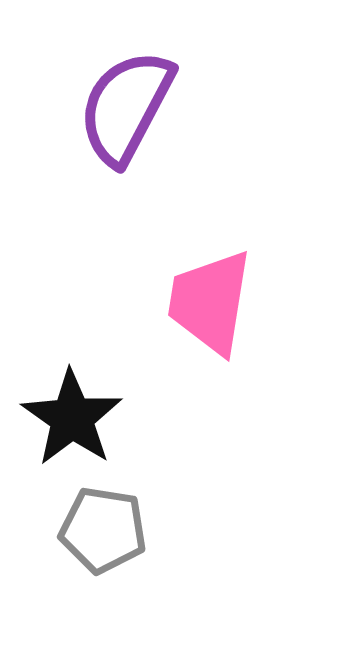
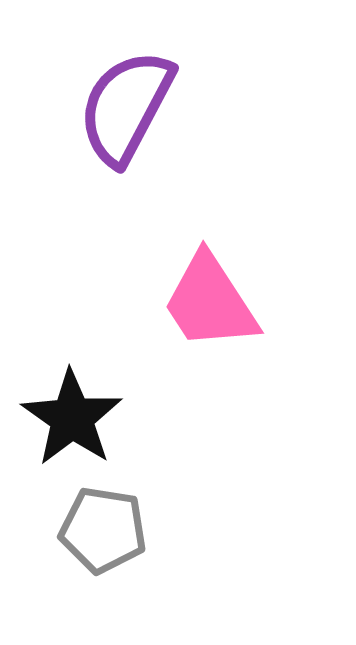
pink trapezoid: rotated 42 degrees counterclockwise
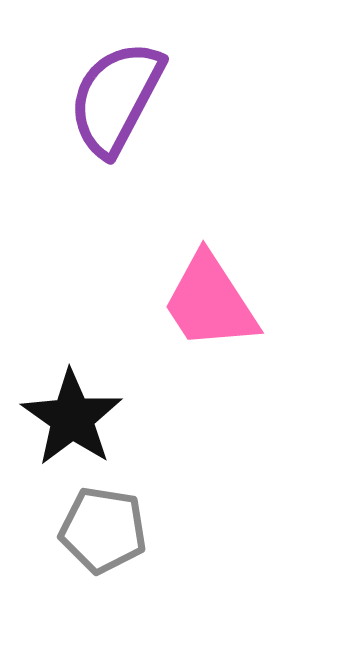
purple semicircle: moved 10 px left, 9 px up
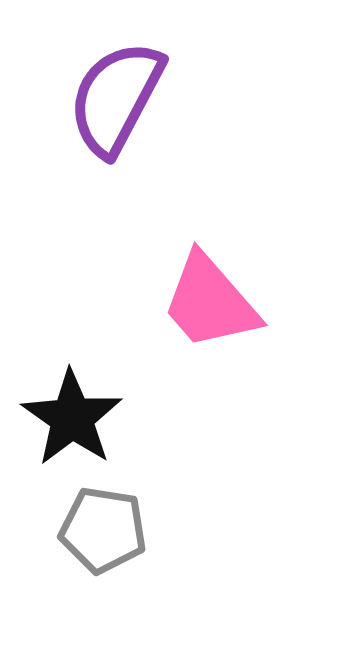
pink trapezoid: rotated 8 degrees counterclockwise
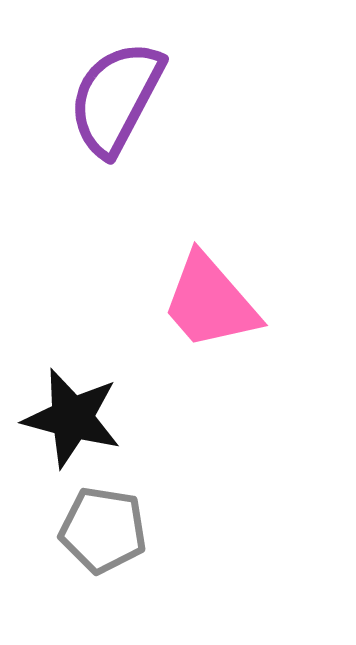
black star: rotated 20 degrees counterclockwise
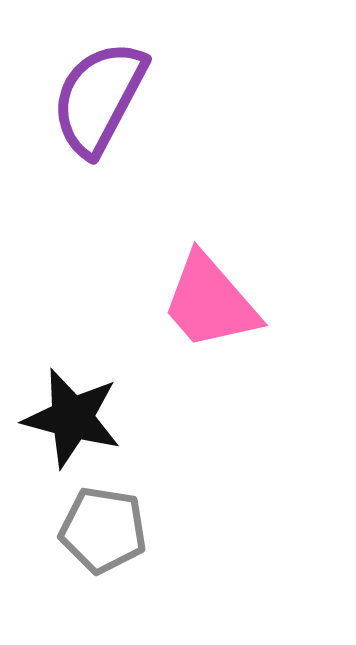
purple semicircle: moved 17 px left
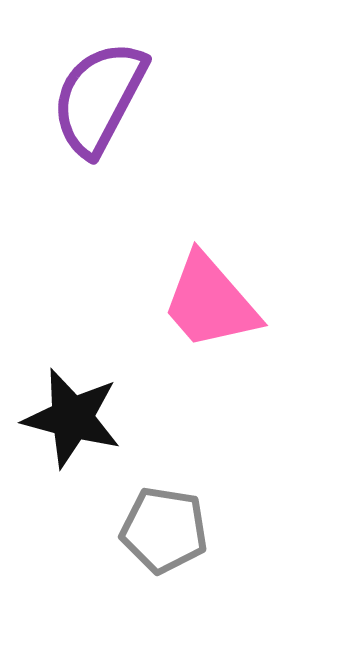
gray pentagon: moved 61 px right
